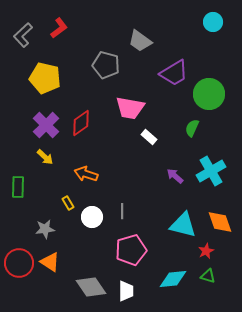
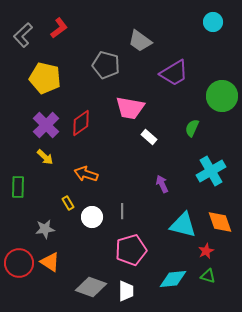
green circle: moved 13 px right, 2 px down
purple arrow: moved 13 px left, 8 px down; rotated 24 degrees clockwise
gray diamond: rotated 36 degrees counterclockwise
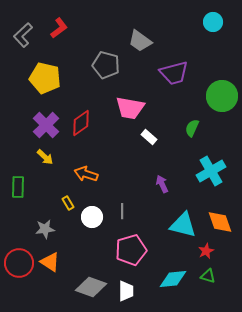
purple trapezoid: rotated 16 degrees clockwise
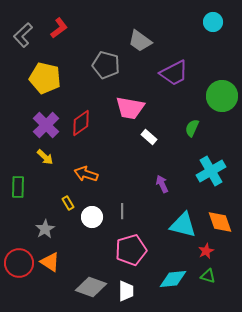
purple trapezoid: rotated 12 degrees counterclockwise
gray star: rotated 24 degrees counterclockwise
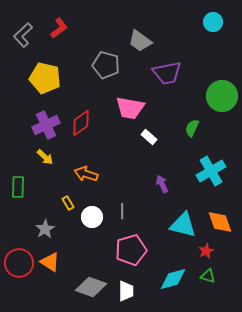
purple trapezoid: moved 7 px left; rotated 16 degrees clockwise
purple cross: rotated 20 degrees clockwise
cyan diamond: rotated 8 degrees counterclockwise
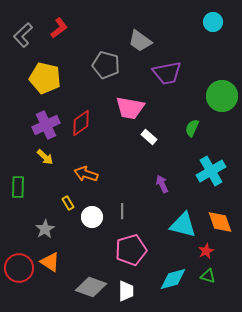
red circle: moved 5 px down
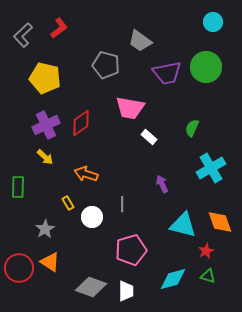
green circle: moved 16 px left, 29 px up
cyan cross: moved 3 px up
gray line: moved 7 px up
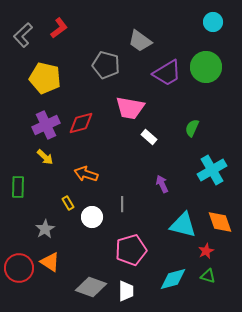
purple trapezoid: rotated 20 degrees counterclockwise
red diamond: rotated 20 degrees clockwise
cyan cross: moved 1 px right, 2 px down
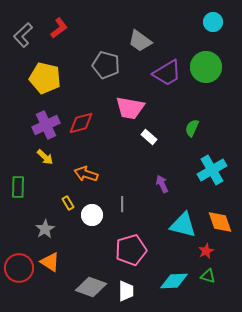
white circle: moved 2 px up
cyan diamond: moved 1 px right, 2 px down; rotated 12 degrees clockwise
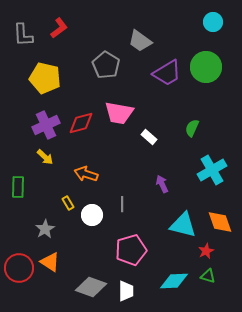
gray L-shape: rotated 50 degrees counterclockwise
gray pentagon: rotated 16 degrees clockwise
pink trapezoid: moved 11 px left, 5 px down
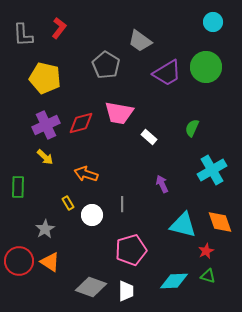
red L-shape: rotated 15 degrees counterclockwise
red circle: moved 7 px up
